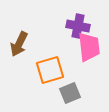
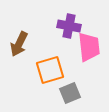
purple cross: moved 9 px left
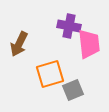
pink trapezoid: moved 3 px up
orange square: moved 4 px down
gray square: moved 3 px right, 3 px up
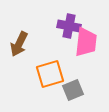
pink trapezoid: moved 3 px left, 2 px up; rotated 12 degrees clockwise
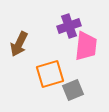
purple cross: rotated 30 degrees counterclockwise
pink trapezoid: moved 4 px down
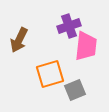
brown arrow: moved 4 px up
gray square: moved 2 px right
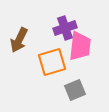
purple cross: moved 4 px left, 2 px down
pink trapezoid: moved 6 px left
orange square: moved 2 px right, 12 px up
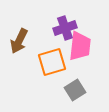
brown arrow: moved 1 px down
gray square: rotated 10 degrees counterclockwise
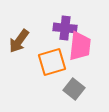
purple cross: rotated 25 degrees clockwise
brown arrow: rotated 10 degrees clockwise
gray square: moved 1 px left, 1 px up; rotated 20 degrees counterclockwise
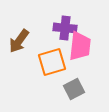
gray square: rotated 25 degrees clockwise
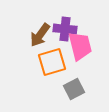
purple cross: moved 1 px down
brown arrow: moved 21 px right, 6 px up
pink trapezoid: rotated 20 degrees counterclockwise
